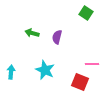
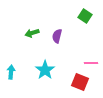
green square: moved 1 px left, 3 px down
green arrow: rotated 32 degrees counterclockwise
purple semicircle: moved 1 px up
pink line: moved 1 px left, 1 px up
cyan star: rotated 12 degrees clockwise
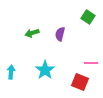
green square: moved 3 px right, 1 px down
purple semicircle: moved 3 px right, 2 px up
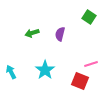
green square: moved 1 px right
pink line: moved 1 px down; rotated 16 degrees counterclockwise
cyan arrow: rotated 32 degrees counterclockwise
red square: moved 1 px up
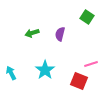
green square: moved 2 px left
cyan arrow: moved 1 px down
red square: moved 1 px left
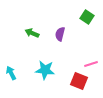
green arrow: rotated 40 degrees clockwise
cyan star: rotated 30 degrees counterclockwise
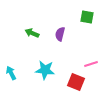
green square: rotated 24 degrees counterclockwise
red square: moved 3 px left, 1 px down
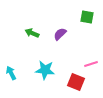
purple semicircle: rotated 32 degrees clockwise
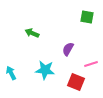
purple semicircle: moved 8 px right, 15 px down; rotated 16 degrees counterclockwise
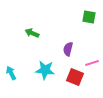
green square: moved 2 px right
purple semicircle: rotated 16 degrees counterclockwise
pink line: moved 1 px right, 1 px up
red square: moved 1 px left, 5 px up
